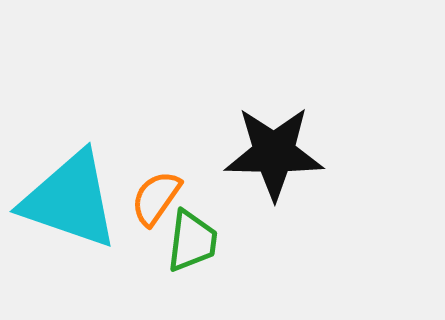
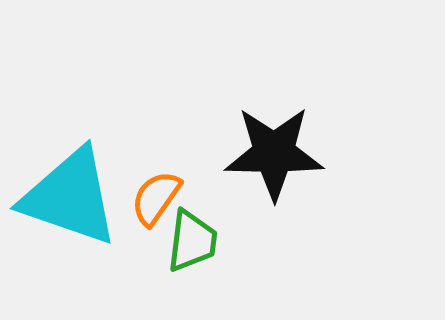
cyan triangle: moved 3 px up
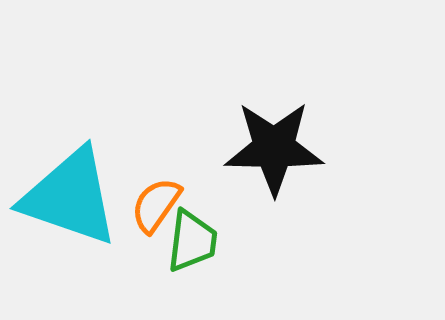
black star: moved 5 px up
orange semicircle: moved 7 px down
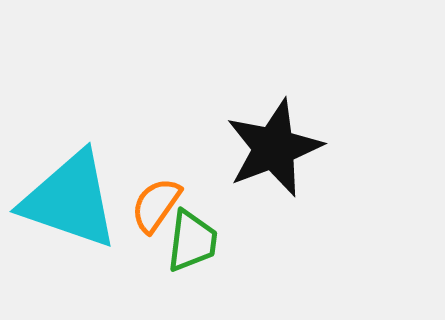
black star: rotated 22 degrees counterclockwise
cyan triangle: moved 3 px down
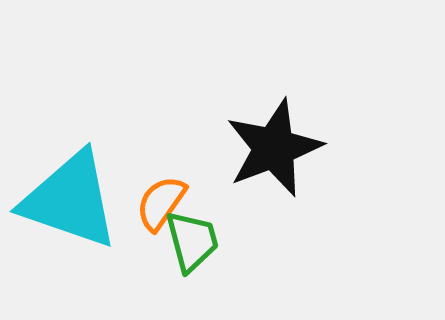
orange semicircle: moved 5 px right, 2 px up
green trapezoid: rotated 22 degrees counterclockwise
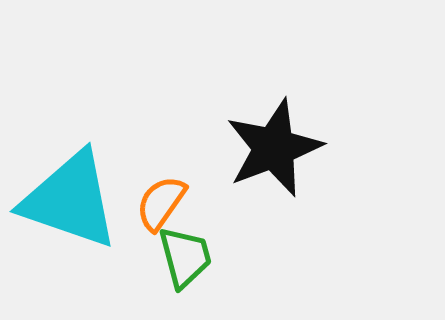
green trapezoid: moved 7 px left, 16 px down
